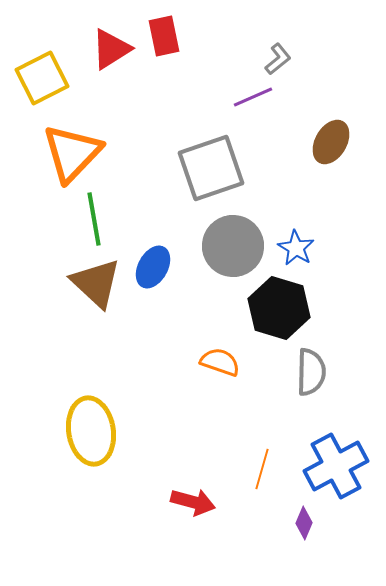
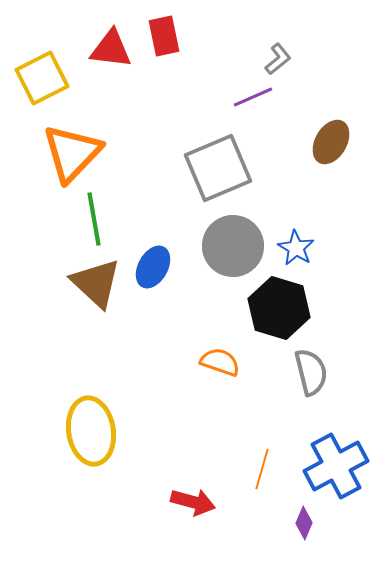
red triangle: rotated 39 degrees clockwise
gray square: moved 7 px right; rotated 4 degrees counterclockwise
gray semicircle: rotated 15 degrees counterclockwise
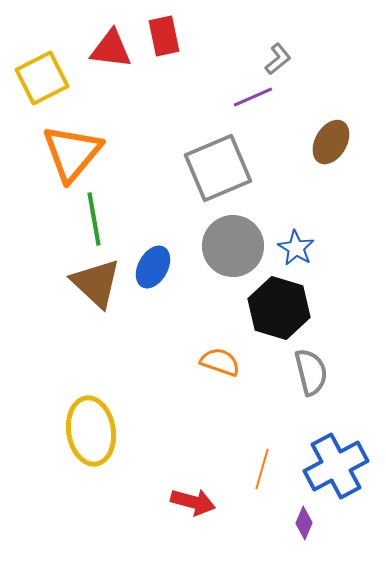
orange triangle: rotated 4 degrees counterclockwise
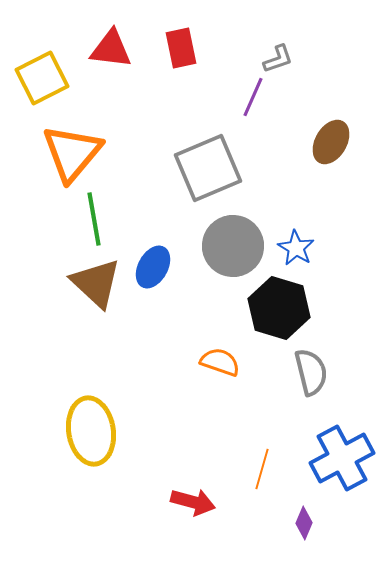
red rectangle: moved 17 px right, 12 px down
gray L-shape: rotated 20 degrees clockwise
purple line: rotated 42 degrees counterclockwise
gray square: moved 10 px left
blue cross: moved 6 px right, 8 px up
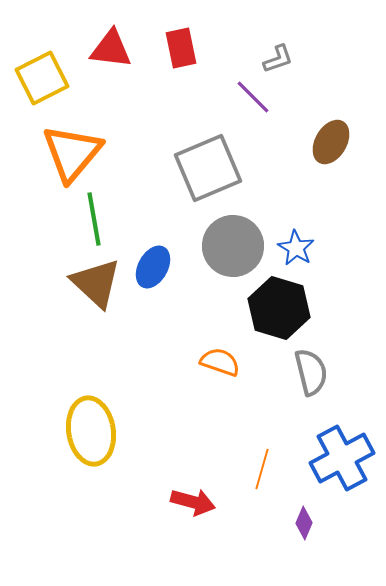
purple line: rotated 69 degrees counterclockwise
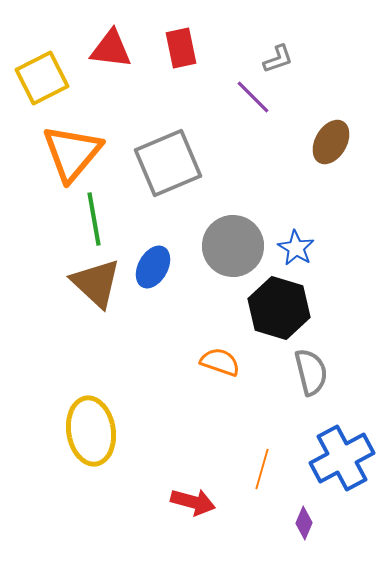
gray square: moved 40 px left, 5 px up
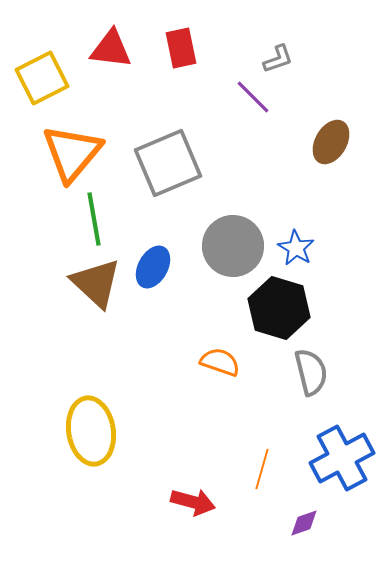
purple diamond: rotated 48 degrees clockwise
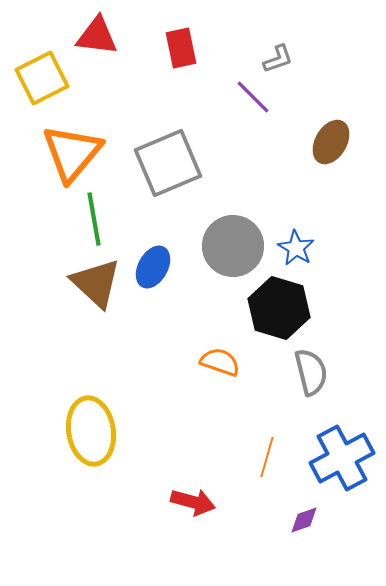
red triangle: moved 14 px left, 13 px up
orange line: moved 5 px right, 12 px up
purple diamond: moved 3 px up
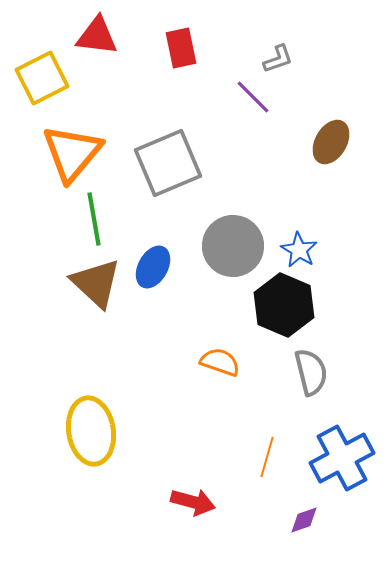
blue star: moved 3 px right, 2 px down
black hexagon: moved 5 px right, 3 px up; rotated 6 degrees clockwise
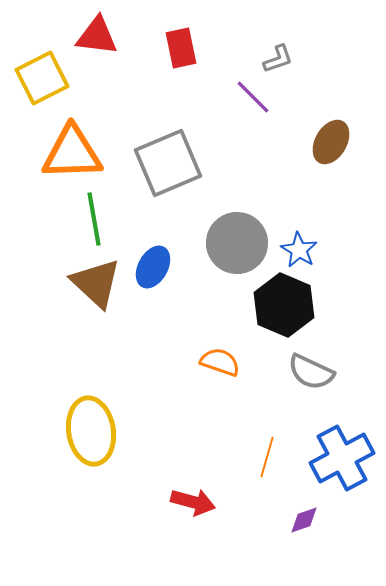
orange triangle: rotated 48 degrees clockwise
gray circle: moved 4 px right, 3 px up
gray semicircle: rotated 129 degrees clockwise
